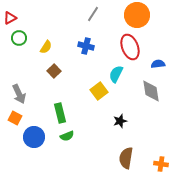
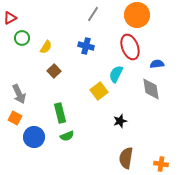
green circle: moved 3 px right
blue semicircle: moved 1 px left
gray diamond: moved 2 px up
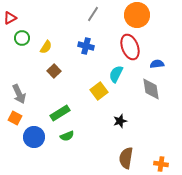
green rectangle: rotated 72 degrees clockwise
